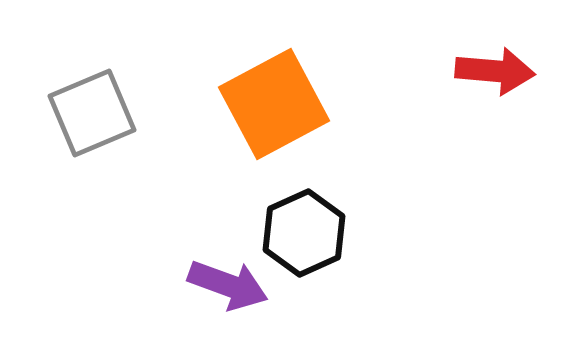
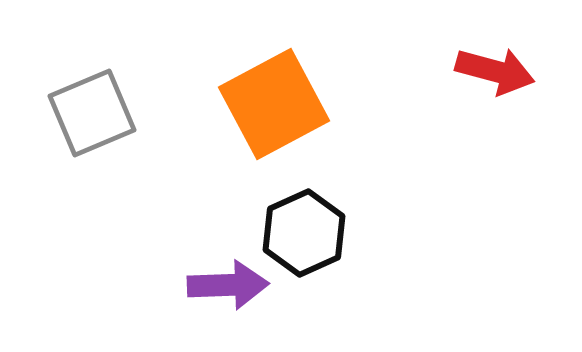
red arrow: rotated 10 degrees clockwise
purple arrow: rotated 22 degrees counterclockwise
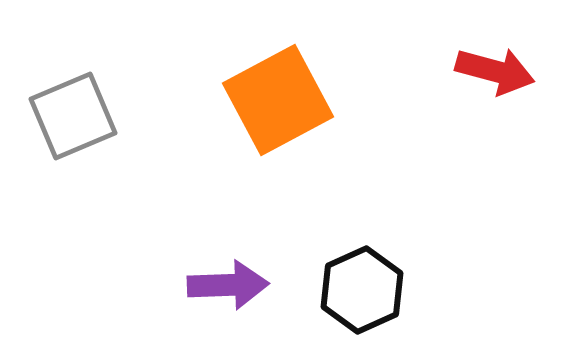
orange square: moved 4 px right, 4 px up
gray square: moved 19 px left, 3 px down
black hexagon: moved 58 px right, 57 px down
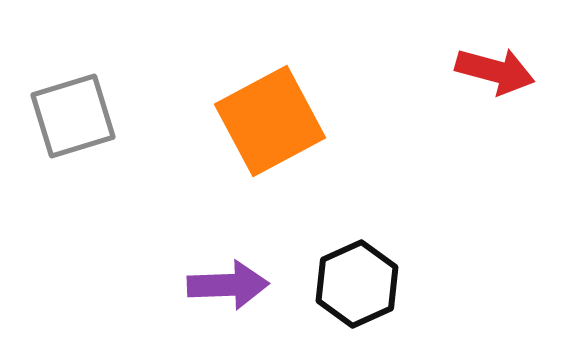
orange square: moved 8 px left, 21 px down
gray square: rotated 6 degrees clockwise
black hexagon: moved 5 px left, 6 px up
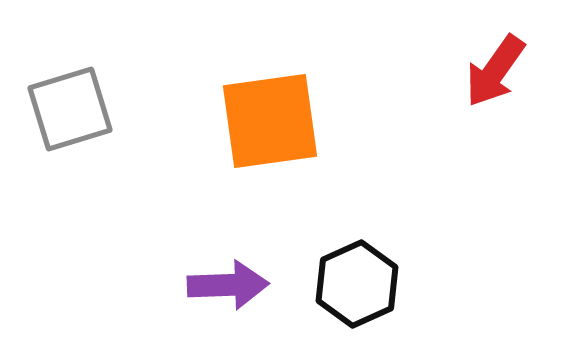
red arrow: rotated 110 degrees clockwise
gray square: moved 3 px left, 7 px up
orange square: rotated 20 degrees clockwise
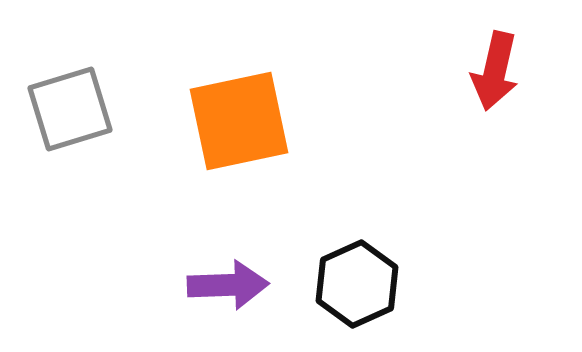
red arrow: rotated 22 degrees counterclockwise
orange square: moved 31 px left; rotated 4 degrees counterclockwise
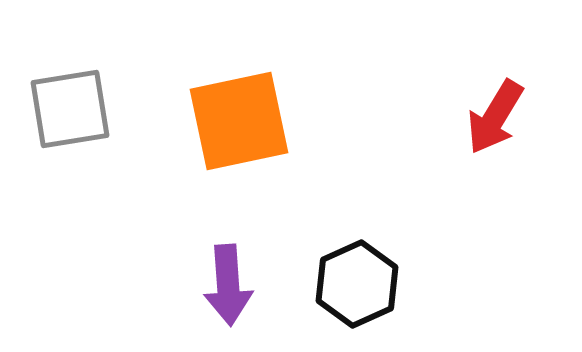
red arrow: moved 46 px down; rotated 18 degrees clockwise
gray square: rotated 8 degrees clockwise
purple arrow: rotated 88 degrees clockwise
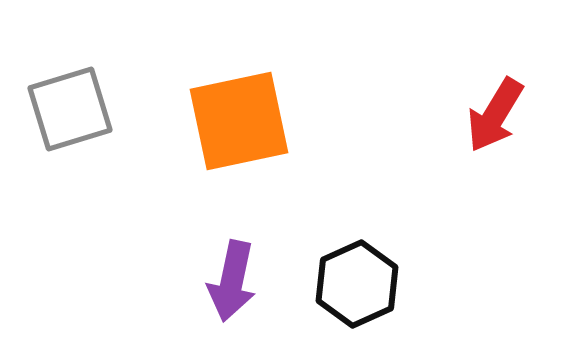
gray square: rotated 8 degrees counterclockwise
red arrow: moved 2 px up
purple arrow: moved 4 px right, 4 px up; rotated 16 degrees clockwise
